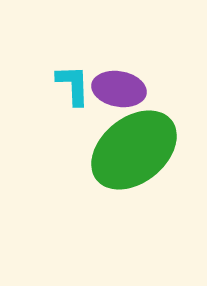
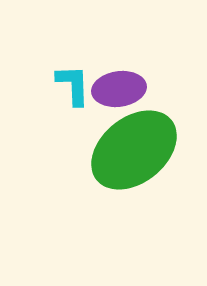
purple ellipse: rotated 18 degrees counterclockwise
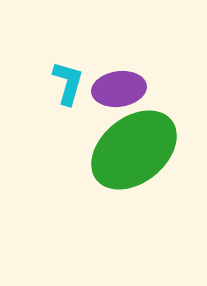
cyan L-shape: moved 5 px left, 2 px up; rotated 18 degrees clockwise
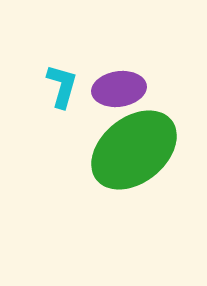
cyan L-shape: moved 6 px left, 3 px down
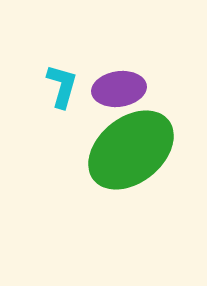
green ellipse: moved 3 px left
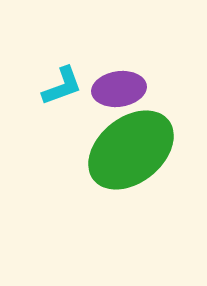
cyan L-shape: rotated 54 degrees clockwise
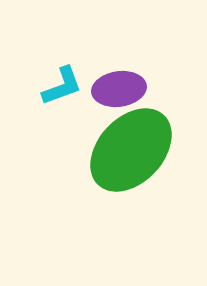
green ellipse: rotated 8 degrees counterclockwise
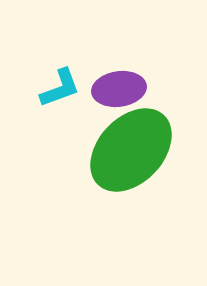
cyan L-shape: moved 2 px left, 2 px down
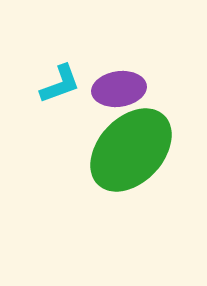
cyan L-shape: moved 4 px up
